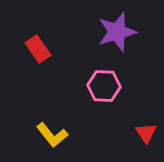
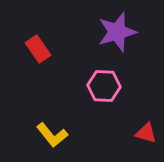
red triangle: rotated 40 degrees counterclockwise
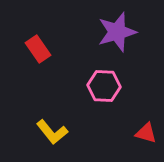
yellow L-shape: moved 3 px up
